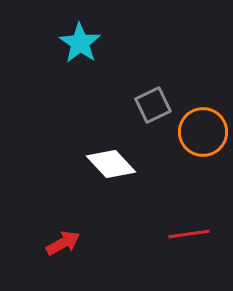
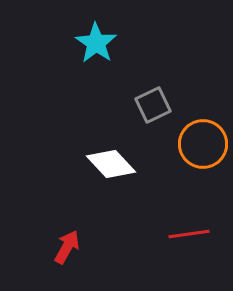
cyan star: moved 16 px right
orange circle: moved 12 px down
red arrow: moved 4 px right, 4 px down; rotated 32 degrees counterclockwise
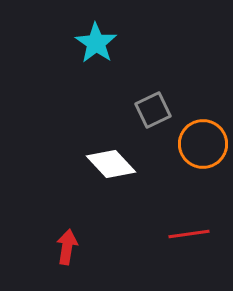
gray square: moved 5 px down
red arrow: rotated 20 degrees counterclockwise
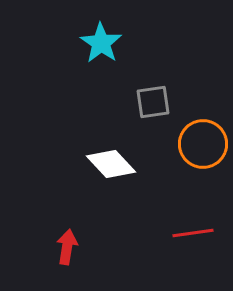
cyan star: moved 5 px right
gray square: moved 8 px up; rotated 18 degrees clockwise
red line: moved 4 px right, 1 px up
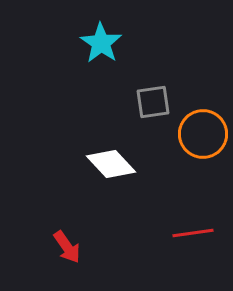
orange circle: moved 10 px up
red arrow: rotated 136 degrees clockwise
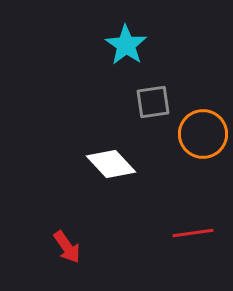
cyan star: moved 25 px right, 2 px down
